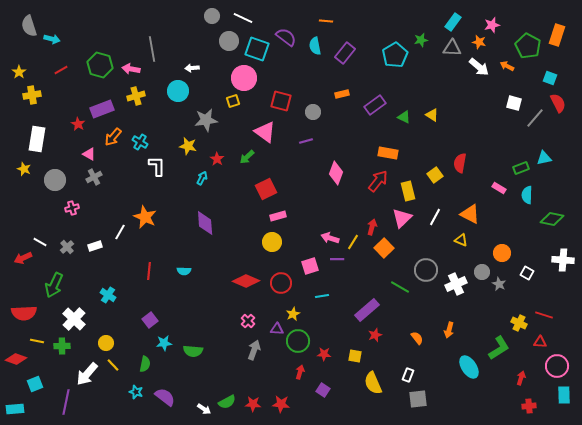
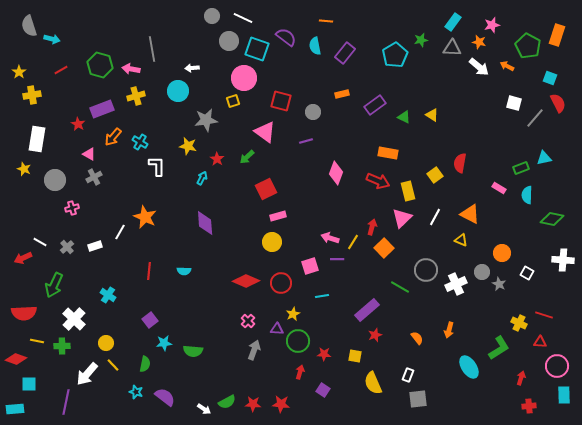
red arrow at (378, 181): rotated 75 degrees clockwise
cyan square at (35, 384): moved 6 px left; rotated 21 degrees clockwise
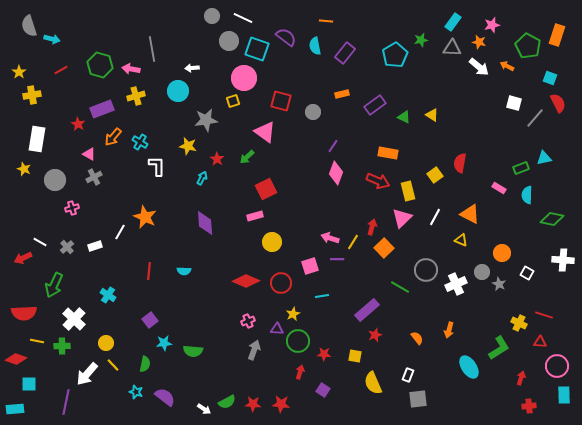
purple line at (306, 141): moved 27 px right, 5 px down; rotated 40 degrees counterclockwise
pink rectangle at (278, 216): moved 23 px left
pink cross at (248, 321): rotated 24 degrees clockwise
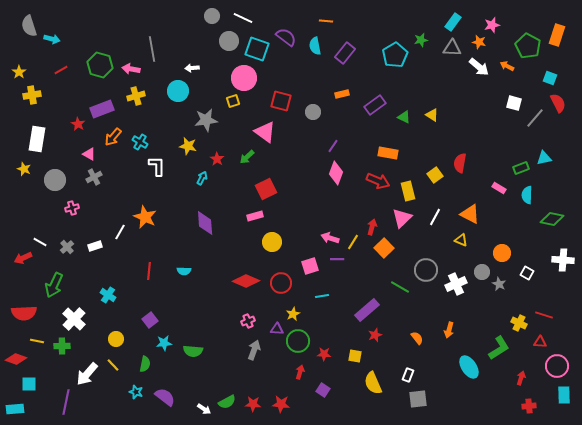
yellow circle at (106, 343): moved 10 px right, 4 px up
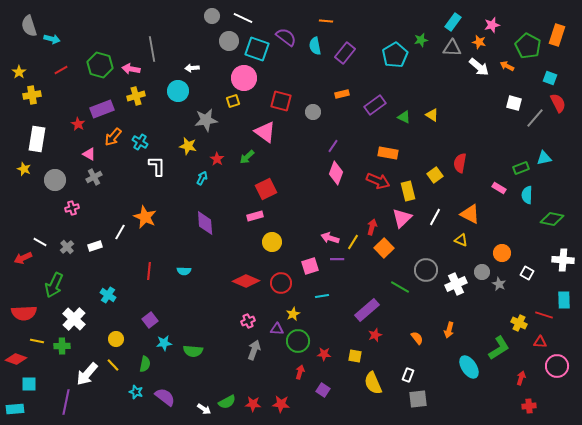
cyan rectangle at (564, 395): moved 95 px up
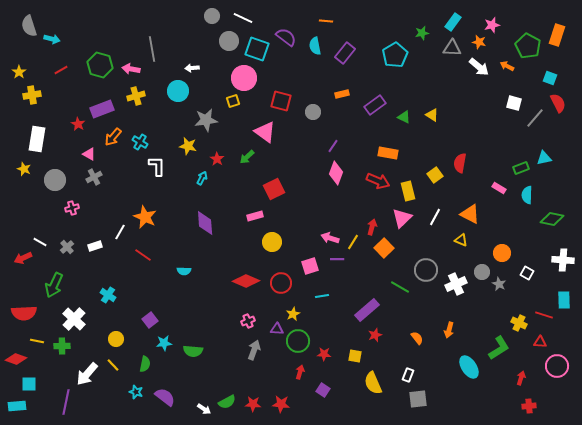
green star at (421, 40): moved 1 px right, 7 px up
red square at (266, 189): moved 8 px right
red line at (149, 271): moved 6 px left, 16 px up; rotated 60 degrees counterclockwise
cyan rectangle at (15, 409): moved 2 px right, 3 px up
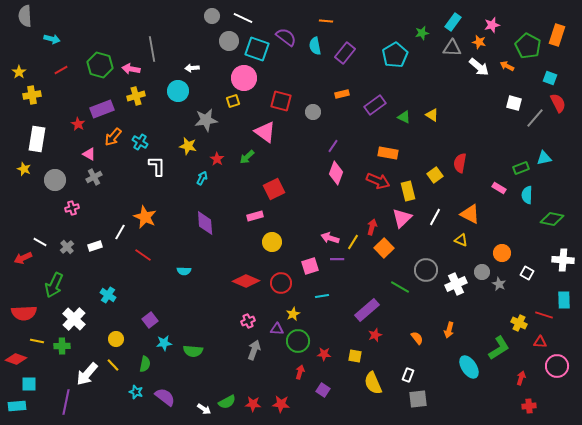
gray semicircle at (29, 26): moved 4 px left, 10 px up; rotated 15 degrees clockwise
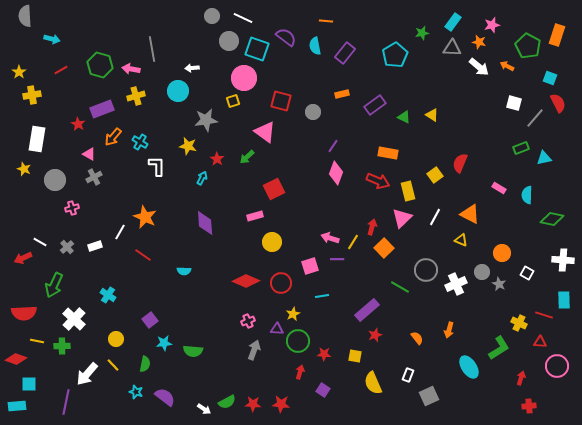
red semicircle at (460, 163): rotated 12 degrees clockwise
green rectangle at (521, 168): moved 20 px up
gray square at (418, 399): moved 11 px right, 3 px up; rotated 18 degrees counterclockwise
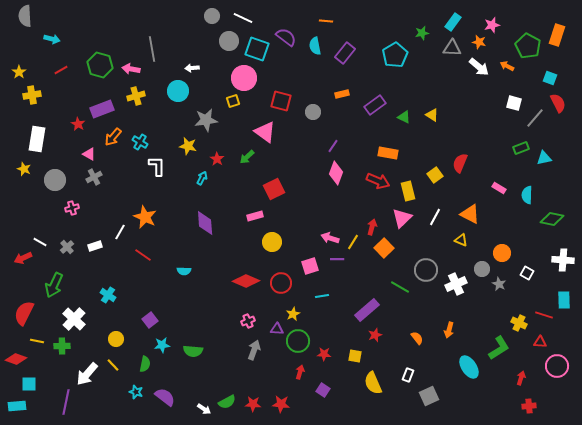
gray circle at (482, 272): moved 3 px up
red semicircle at (24, 313): rotated 120 degrees clockwise
cyan star at (164, 343): moved 2 px left, 2 px down
